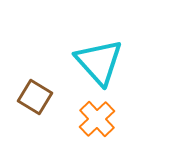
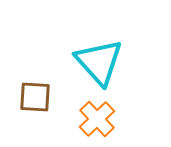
brown square: rotated 28 degrees counterclockwise
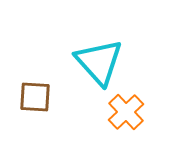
orange cross: moved 29 px right, 7 px up
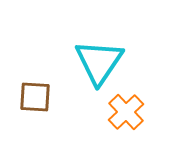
cyan triangle: rotated 16 degrees clockwise
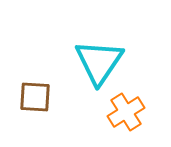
orange cross: rotated 12 degrees clockwise
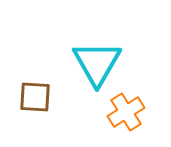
cyan triangle: moved 2 px left, 1 px down; rotated 4 degrees counterclockwise
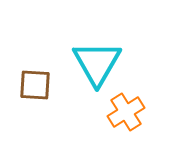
brown square: moved 12 px up
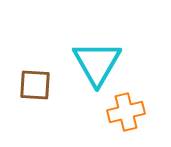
orange cross: rotated 18 degrees clockwise
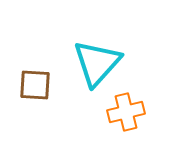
cyan triangle: rotated 12 degrees clockwise
